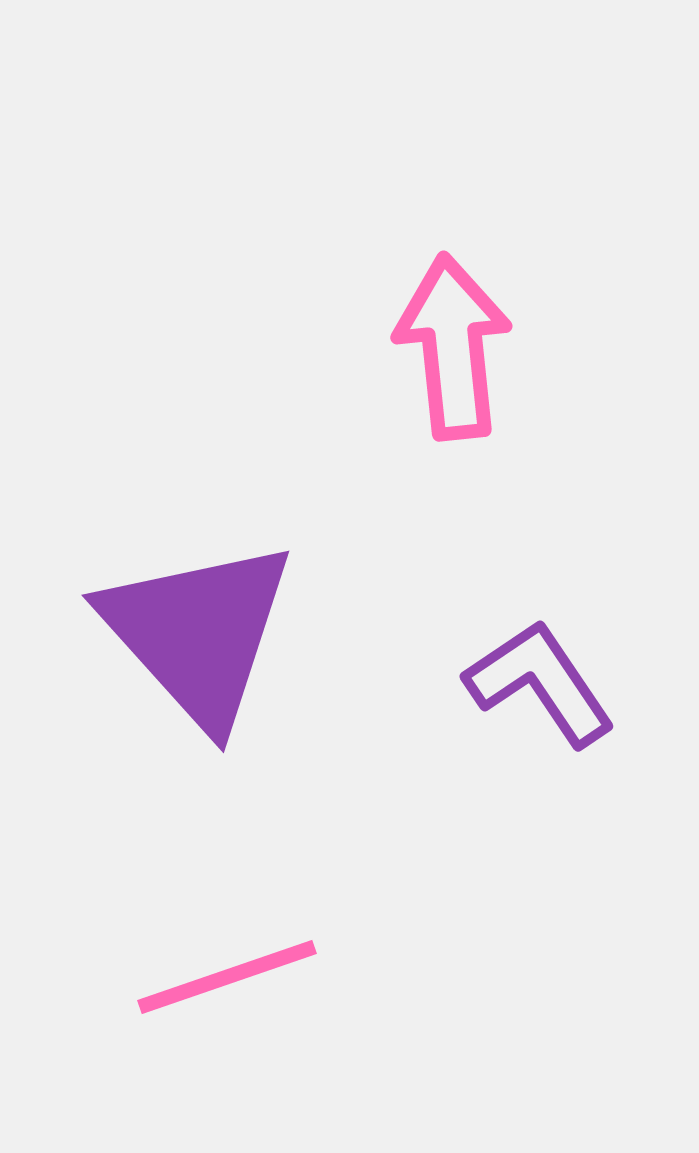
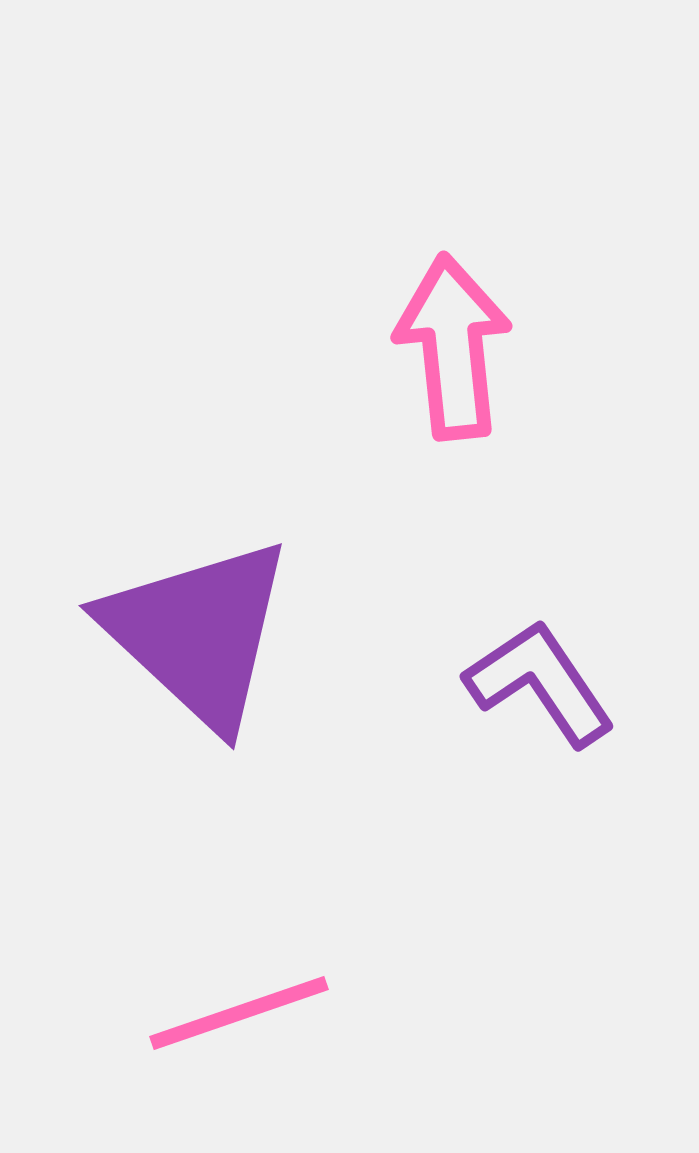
purple triangle: rotated 5 degrees counterclockwise
pink line: moved 12 px right, 36 px down
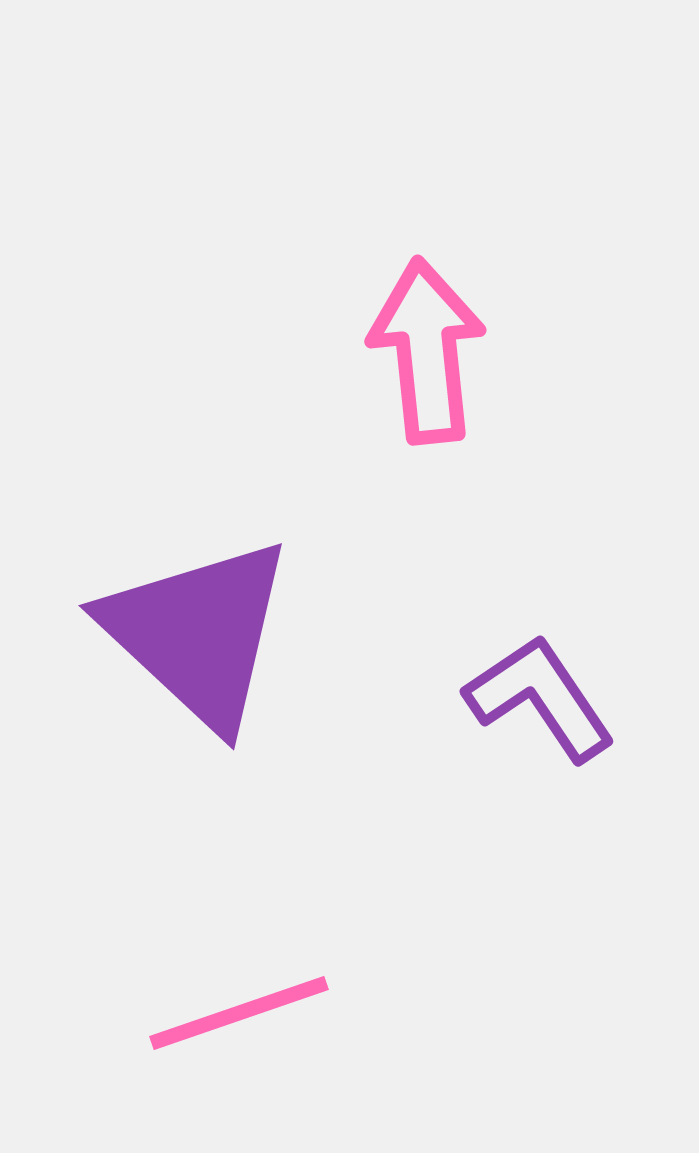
pink arrow: moved 26 px left, 4 px down
purple L-shape: moved 15 px down
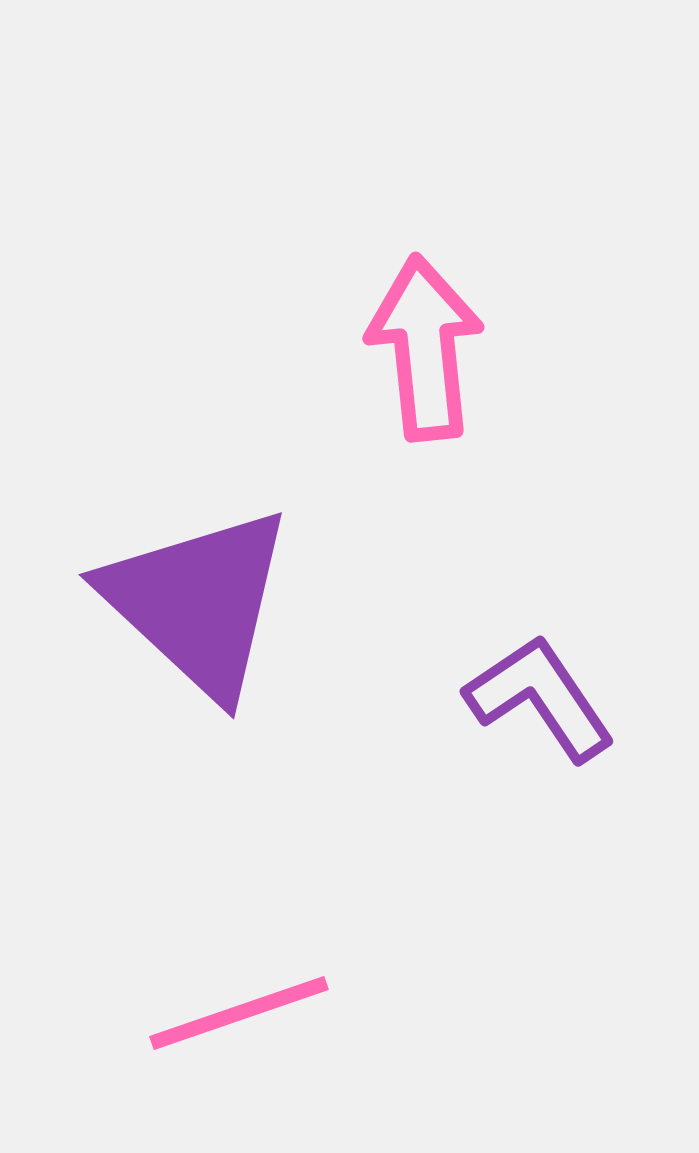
pink arrow: moved 2 px left, 3 px up
purple triangle: moved 31 px up
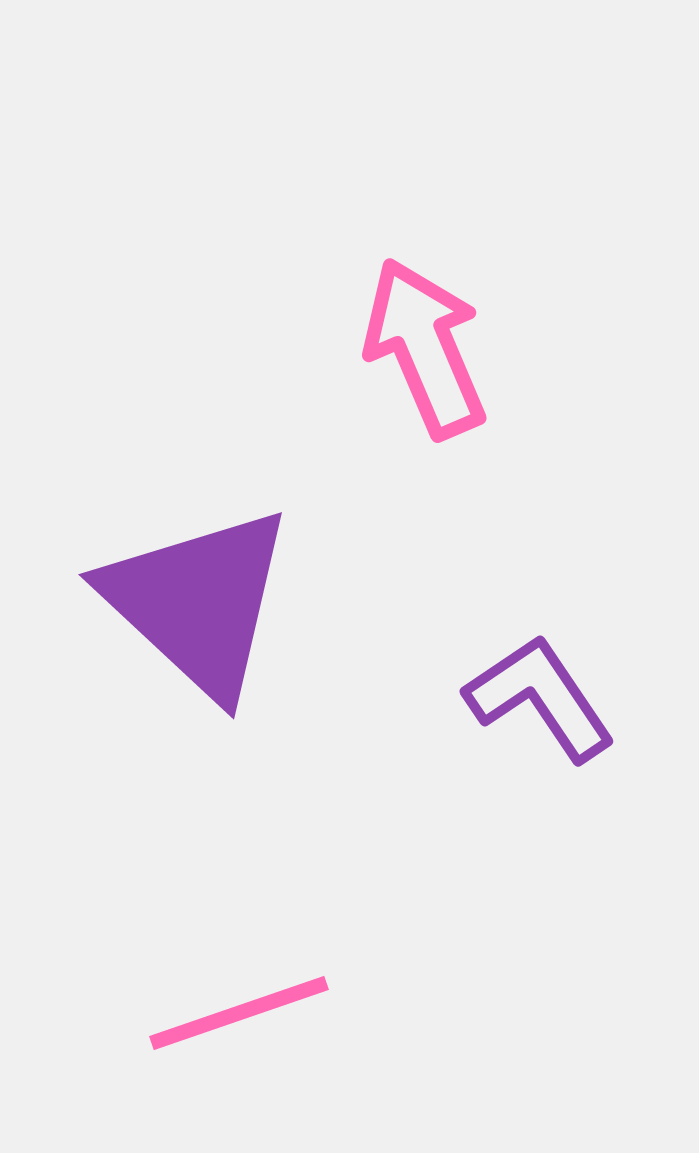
pink arrow: rotated 17 degrees counterclockwise
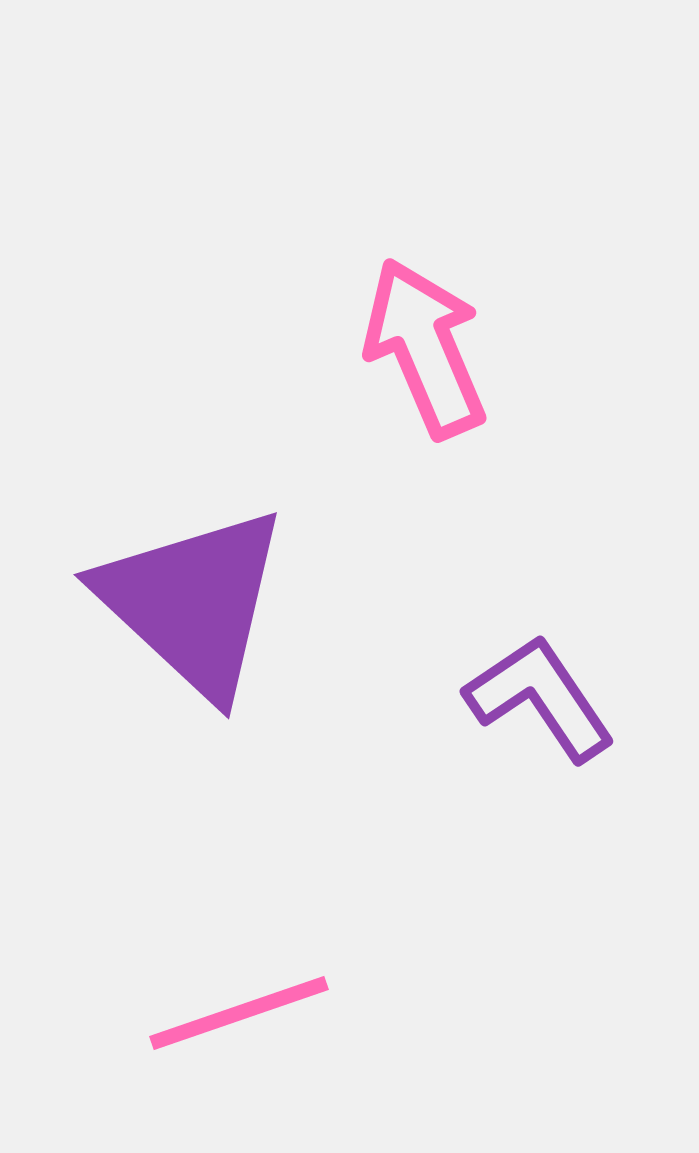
purple triangle: moved 5 px left
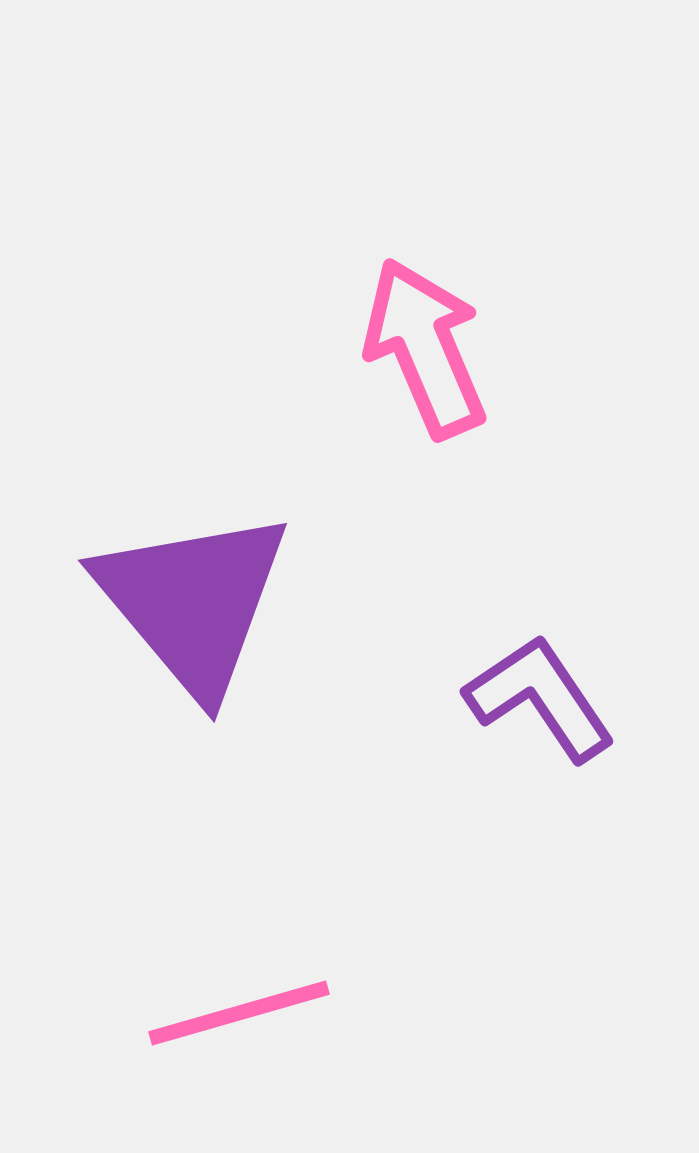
purple triangle: rotated 7 degrees clockwise
pink line: rotated 3 degrees clockwise
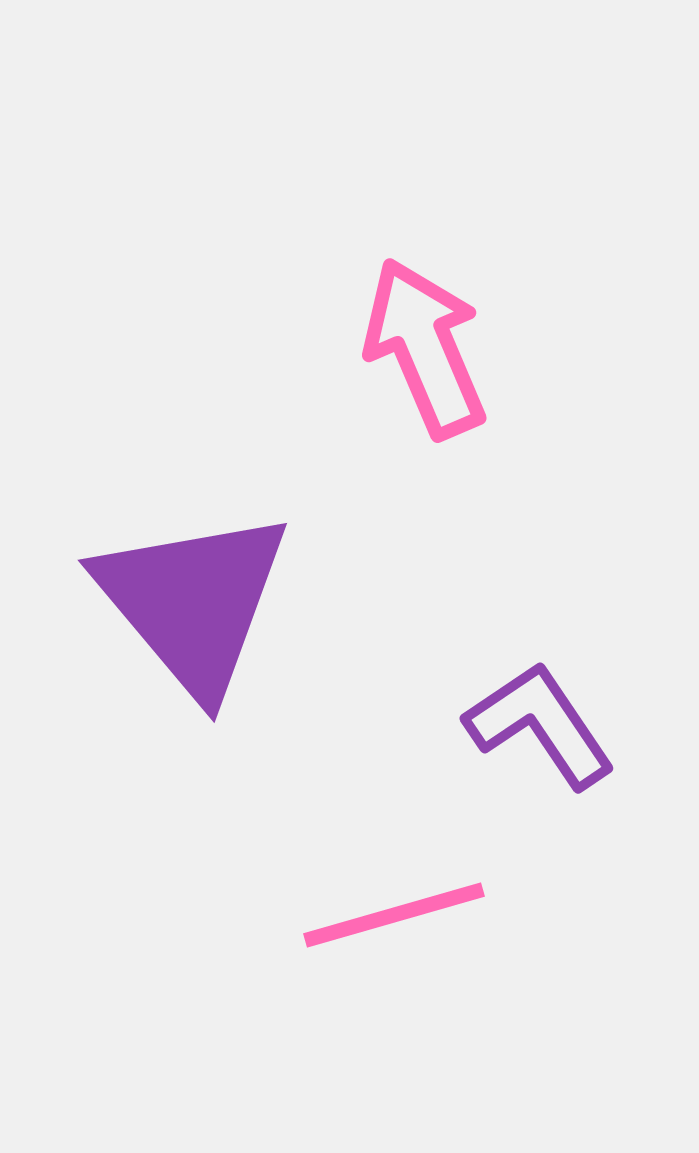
purple L-shape: moved 27 px down
pink line: moved 155 px right, 98 px up
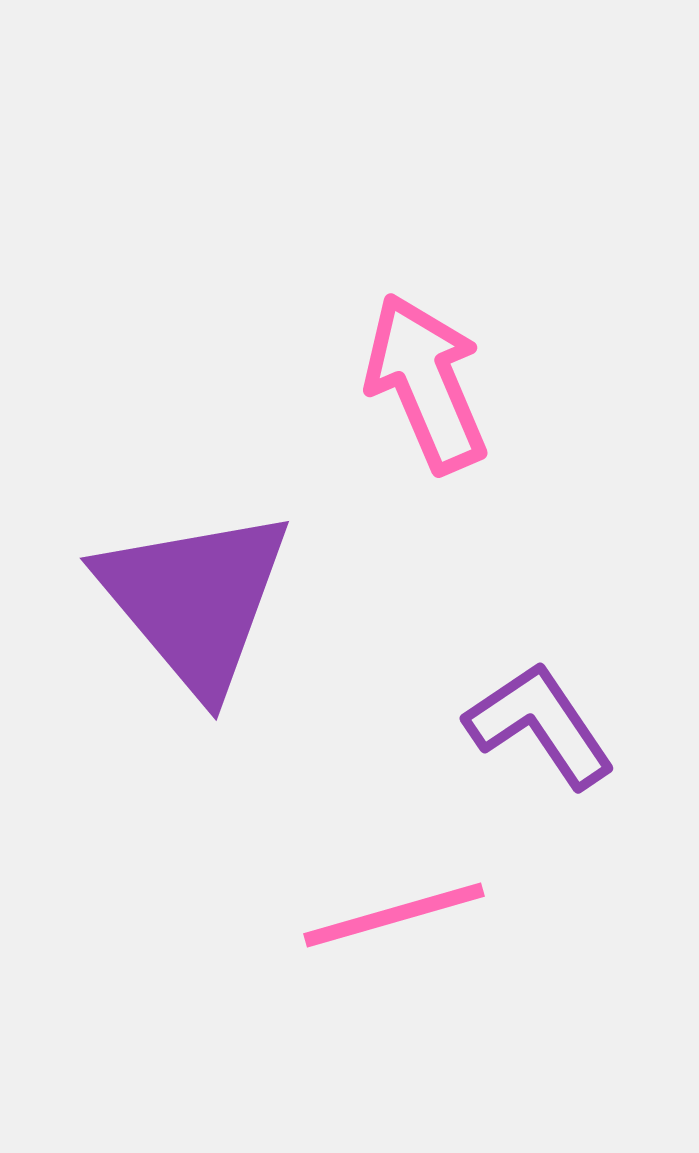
pink arrow: moved 1 px right, 35 px down
purple triangle: moved 2 px right, 2 px up
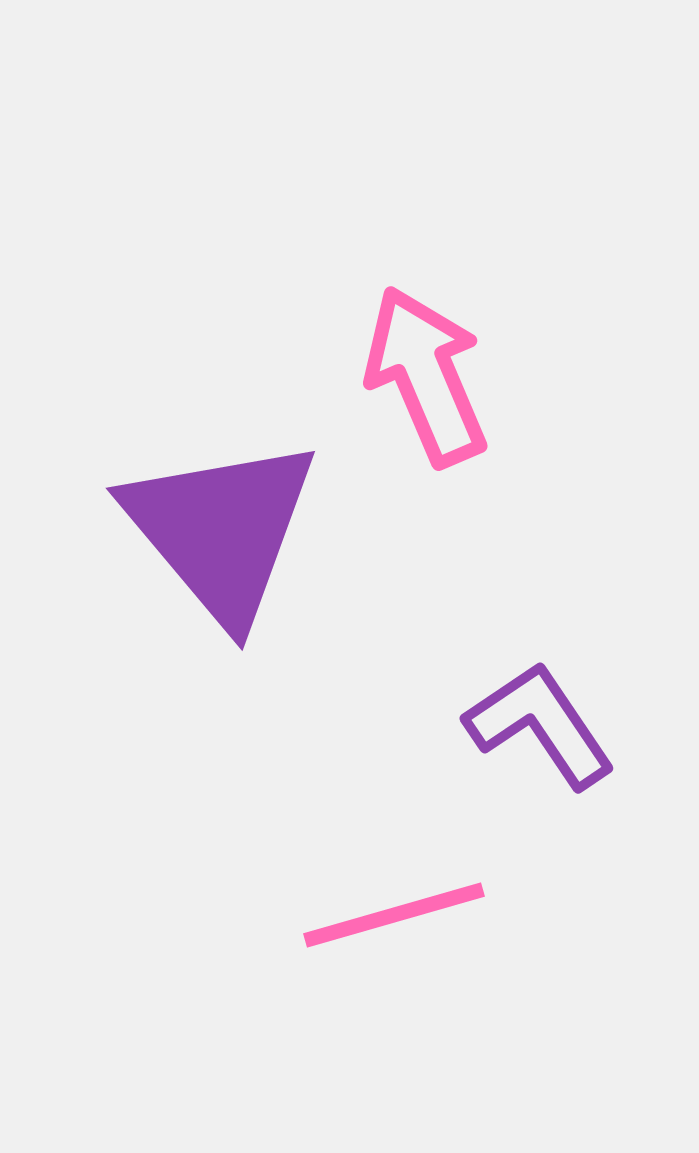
pink arrow: moved 7 px up
purple triangle: moved 26 px right, 70 px up
